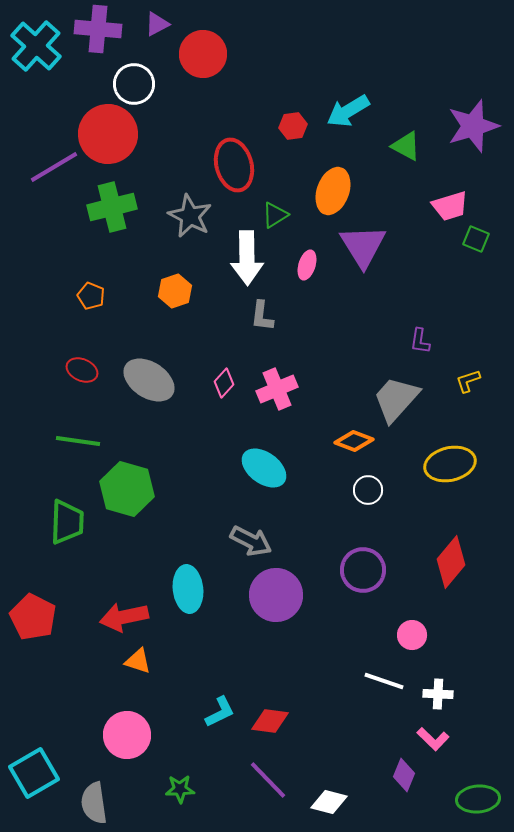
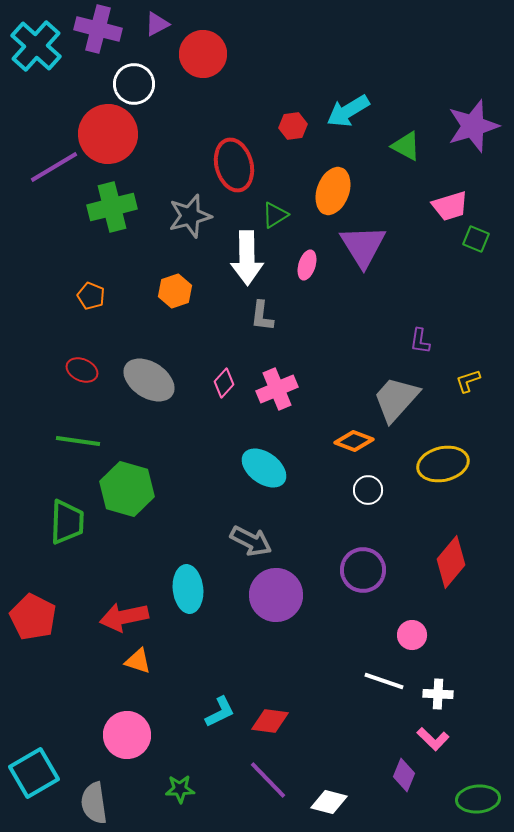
purple cross at (98, 29): rotated 9 degrees clockwise
gray star at (190, 216): rotated 30 degrees clockwise
yellow ellipse at (450, 464): moved 7 px left
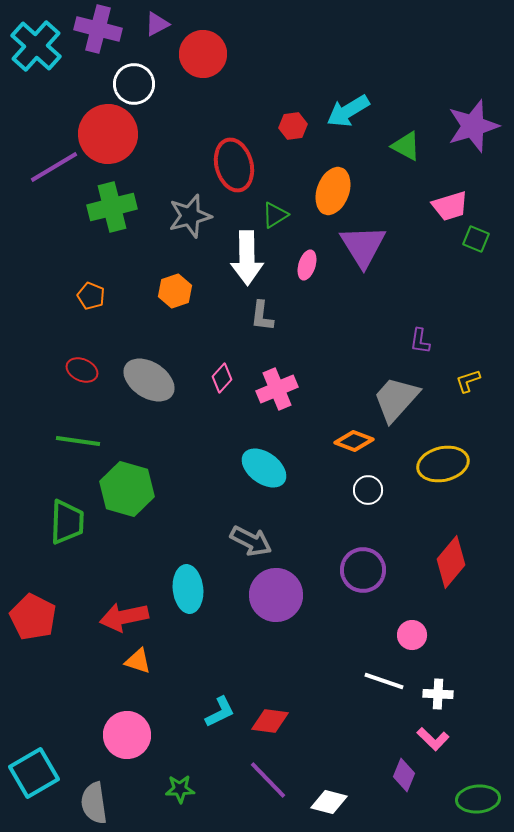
pink diamond at (224, 383): moved 2 px left, 5 px up
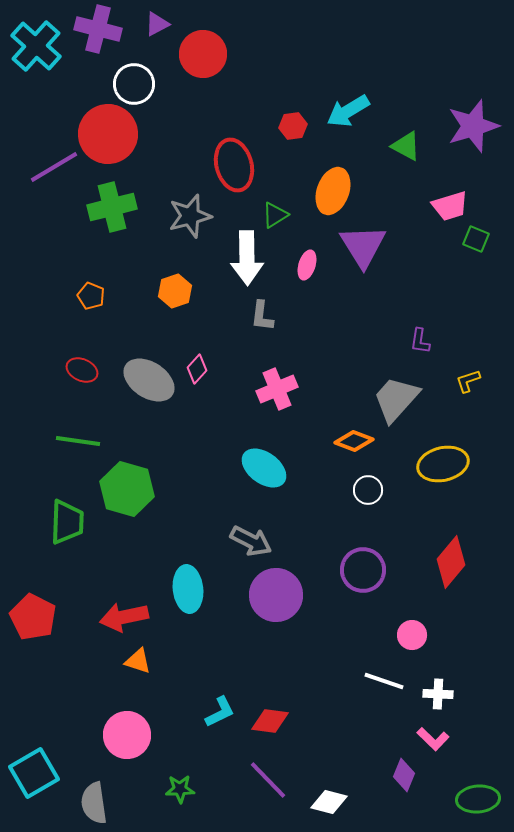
pink diamond at (222, 378): moved 25 px left, 9 px up
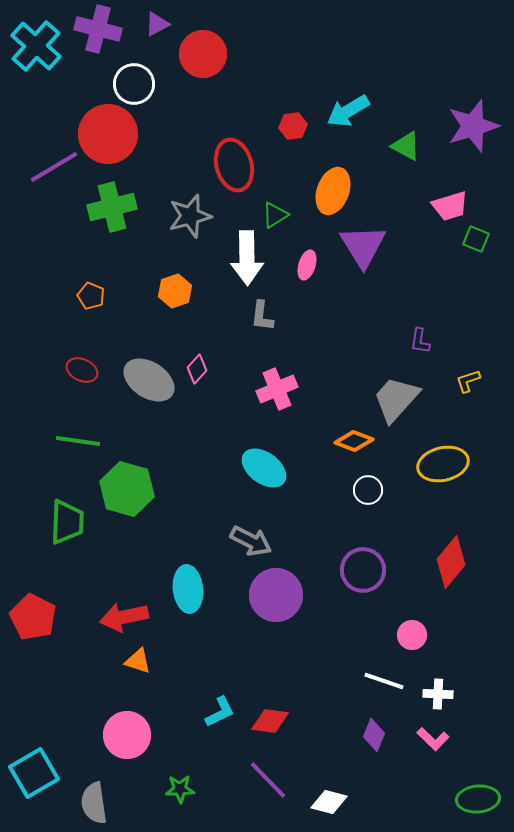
purple diamond at (404, 775): moved 30 px left, 40 px up
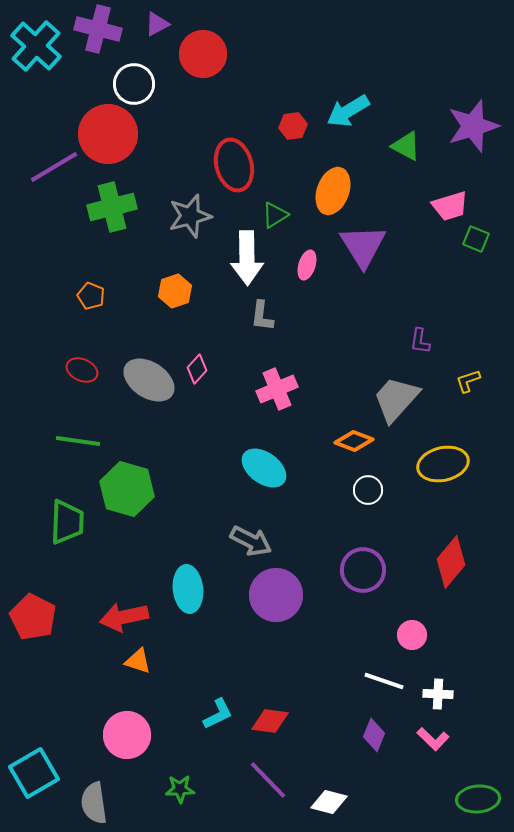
cyan L-shape at (220, 712): moved 2 px left, 2 px down
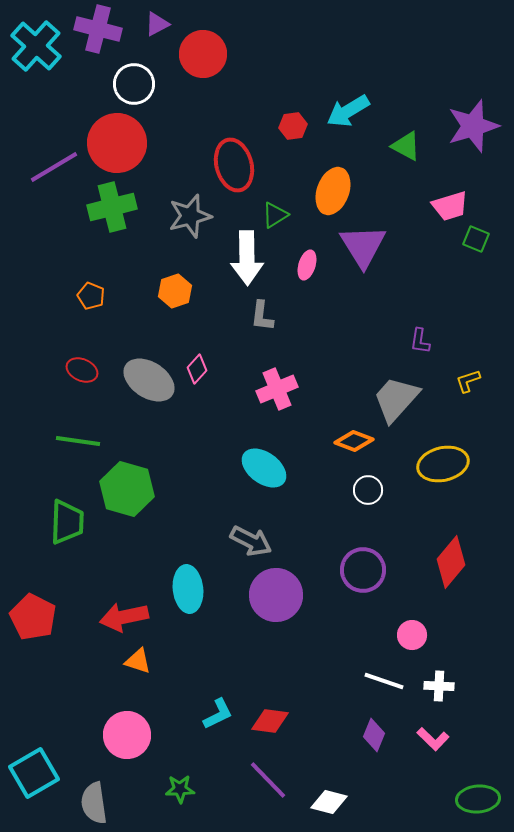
red circle at (108, 134): moved 9 px right, 9 px down
white cross at (438, 694): moved 1 px right, 8 px up
